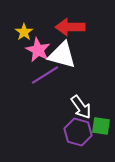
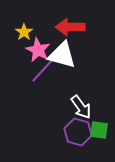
purple line: moved 2 px left, 5 px up; rotated 16 degrees counterclockwise
green square: moved 2 px left, 4 px down
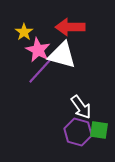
purple line: moved 3 px left, 1 px down
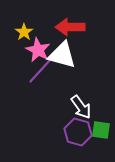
green square: moved 2 px right
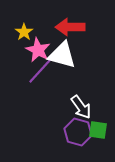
green square: moved 3 px left
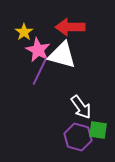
purple line: rotated 16 degrees counterclockwise
purple hexagon: moved 5 px down
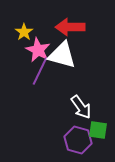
purple hexagon: moved 3 px down
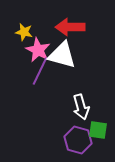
yellow star: rotated 24 degrees counterclockwise
white arrow: rotated 20 degrees clockwise
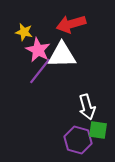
red arrow: moved 1 px right, 3 px up; rotated 16 degrees counterclockwise
white triangle: rotated 16 degrees counterclockwise
purple line: rotated 12 degrees clockwise
white arrow: moved 6 px right
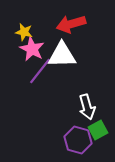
pink star: moved 6 px left, 1 px up
green square: rotated 36 degrees counterclockwise
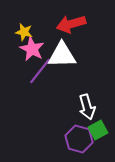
purple hexagon: moved 1 px right, 1 px up
